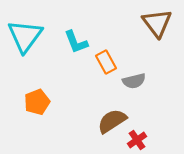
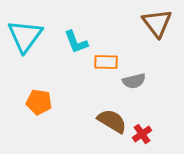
orange rectangle: rotated 60 degrees counterclockwise
orange pentagon: moved 2 px right; rotated 30 degrees clockwise
brown semicircle: rotated 64 degrees clockwise
red cross: moved 5 px right, 6 px up
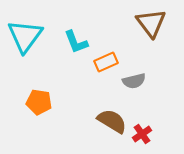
brown triangle: moved 6 px left
orange rectangle: rotated 25 degrees counterclockwise
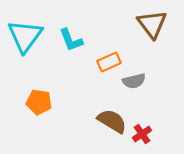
brown triangle: moved 1 px right, 1 px down
cyan L-shape: moved 5 px left, 2 px up
orange rectangle: moved 3 px right
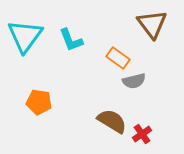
orange rectangle: moved 9 px right, 4 px up; rotated 60 degrees clockwise
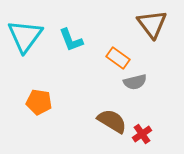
gray semicircle: moved 1 px right, 1 px down
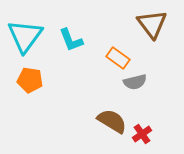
orange pentagon: moved 9 px left, 22 px up
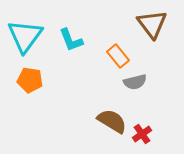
orange rectangle: moved 2 px up; rotated 15 degrees clockwise
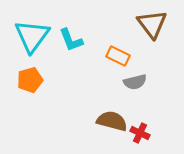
cyan triangle: moved 7 px right
orange rectangle: rotated 25 degrees counterclockwise
orange pentagon: rotated 25 degrees counterclockwise
brown semicircle: rotated 16 degrees counterclockwise
red cross: moved 2 px left, 1 px up; rotated 30 degrees counterclockwise
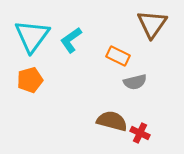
brown triangle: rotated 12 degrees clockwise
cyan L-shape: rotated 76 degrees clockwise
